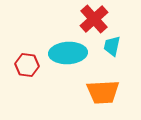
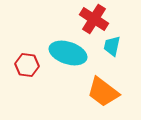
red cross: rotated 16 degrees counterclockwise
cyan ellipse: rotated 21 degrees clockwise
orange trapezoid: rotated 40 degrees clockwise
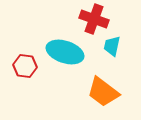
red cross: rotated 12 degrees counterclockwise
cyan ellipse: moved 3 px left, 1 px up
red hexagon: moved 2 px left, 1 px down
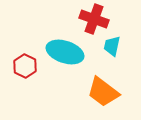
red hexagon: rotated 20 degrees clockwise
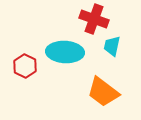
cyan ellipse: rotated 15 degrees counterclockwise
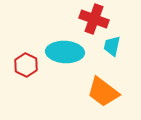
red hexagon: moved 1 px right, 1 px up
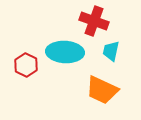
red cross: moved 2 px down
cyan trapezoid: moved 1 px left, 5 px down
orange trapezoid: moved 1 px left, 2 px up; rotated 12 degrees counterclockwise
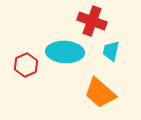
red cross: moved 2 px left
red hexagon: rotated 10 degrees clockwise
orange trapezoid: moved 2 px left, 3 px down; rotated 16 degrees clockwise
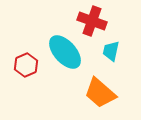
cyan ellipse: rotated 45 degrees clockwise
